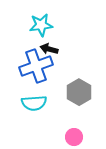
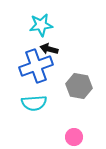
gray hexagon: moved 6 px up; rotated 20 degrees counterclockwise
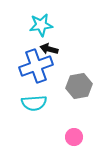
gray hexagon: rotated 20 degrees counterclockwise
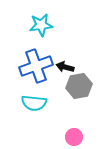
black arrow: moved 16 px right, 18 px down
cyan semicircle: rotated 10 degrees clockwise
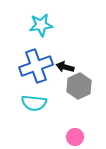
gray hexagon: rotated 15 degrees counterclockwise
pink circle: moved 1 px right
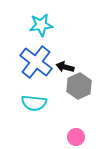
blue cross: moved 4 px up; rotated 32 degrees counterclockwise
pink circle: moved 1 px right
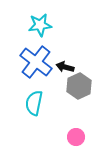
cyan star: moved 1 px left
cyan semicircle: rotated 95 degrees clockwise
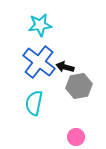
blue cross: moved 3 px right
gray hexagon: rotated 15 degrees clockwise
